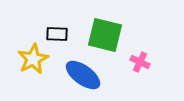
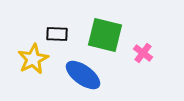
pink cross: moved 3 px right, 9 px up; rotated 12 degrees clockwise
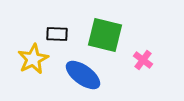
pink cross: moved 7 px down
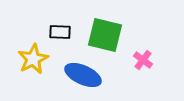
black rectangle: moved 3 px right, 2 px up
blue ellipse: rotated 12 degrees counterclockwise
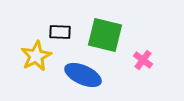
yellow star: moved 3 px right, 3 px up
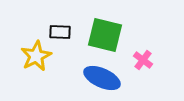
blue ellipse: moved 19 px right, 3 px down
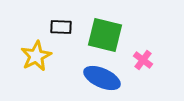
black rectangle: moved 1 px right, 5 px up
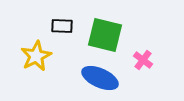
black rectangle: moved 1 px right, 1 px up
blue ellipse: moved 2 px left
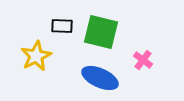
green square: moved 4 px left, 3 px up
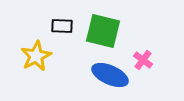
green square: moved 2 px right, 1 px up
blue ellipse: moved 10 px right, 3 px up
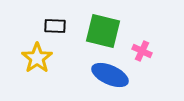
black rectangle: moved 7 px left
yellow star: moved 1 px right, 2 px down; rotated 8 degrees counterclockwise
pink cross: moved 1 px left, 9 px up; rotated 12 degrees counterclockwise
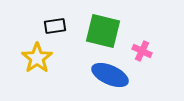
black rectangle: rotated 10 degrees counterclockwise
